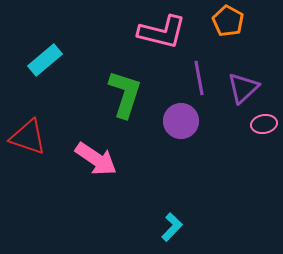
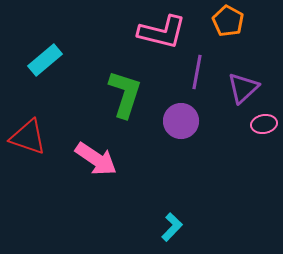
purple line: moved 2 px left, 6 px up; rotated 20 degrees clockwise
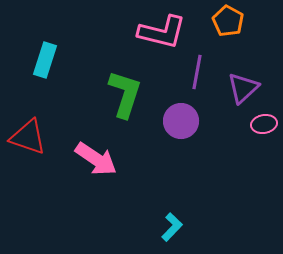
cyan rectangle: rotated 32 degrees counterclockwise
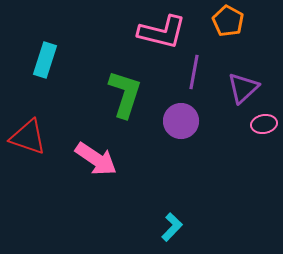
purple line: moved 3 px left
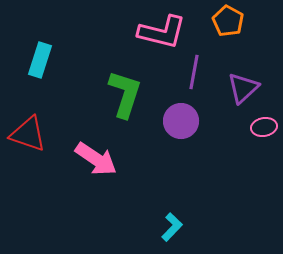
cyan rectangle: moved 5 px left
pink ellipse: moved 3 px down
red triangle: moved 3 px up
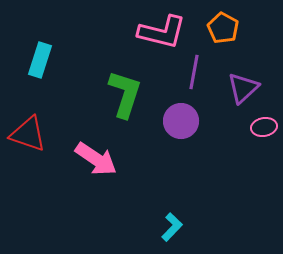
orange pentagon: moved 5 px left, 7 px down
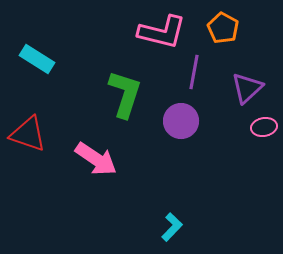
cyan rectangle: moved 3 px left, 1 px up; rotated 76 degrees counterclockwise
purple triangle: moved 4 px right
